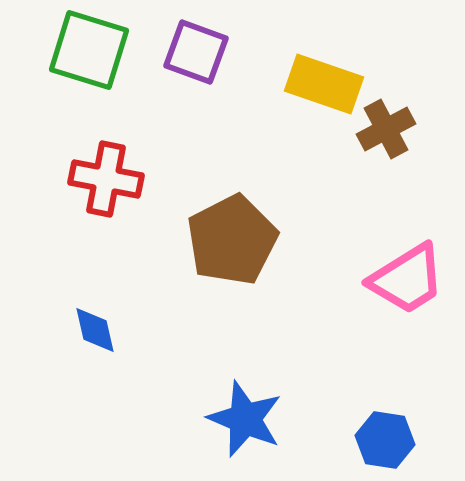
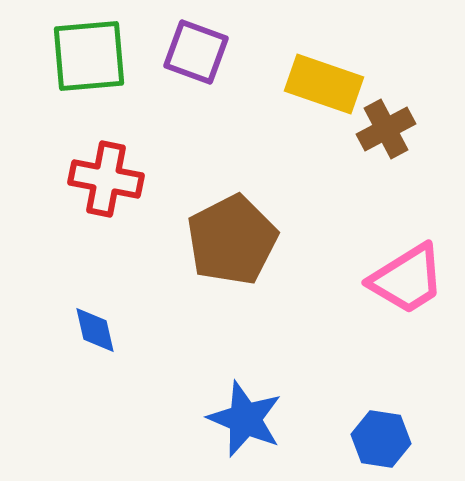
green square: moved 6 px down; rotated 22 degrees counterclockwise
blue hexagon: moved 4 px left, 1 px up
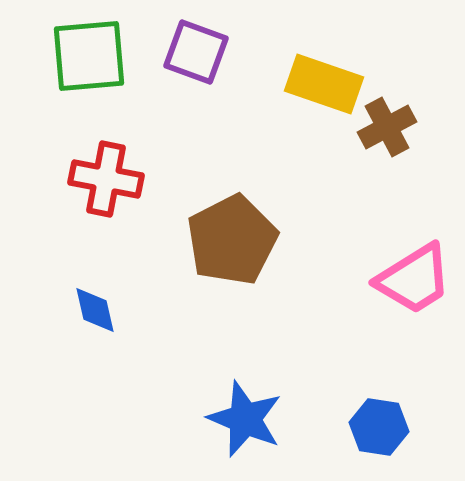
brown cross: moved 1 px right, 2 px up
pink trapezoid: moved 7 px right
blue diamond: moved 20 px up
blue hexagon: moved 2 px left, 12 px up
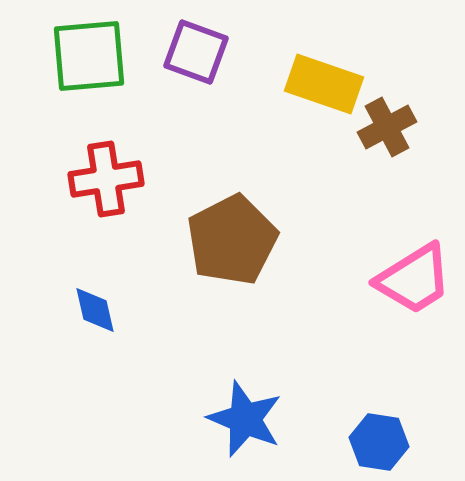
red cross: rotated 20 degrees counterclockwise
blue hexagon: moved 15 px down
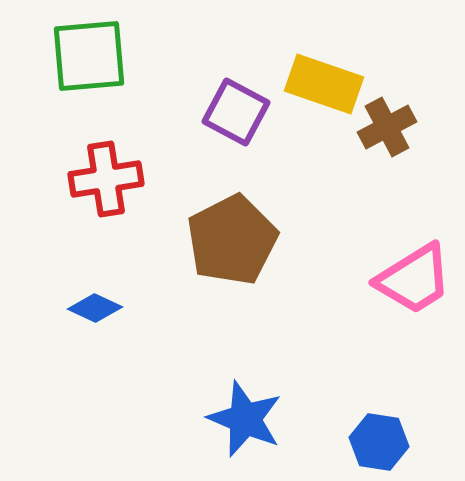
purple square: moved 40 px right, 60 px down; rotated 8 degrees clockwise
blue diamond: moved 2 px up; rotated 52 degrees counterclockwise
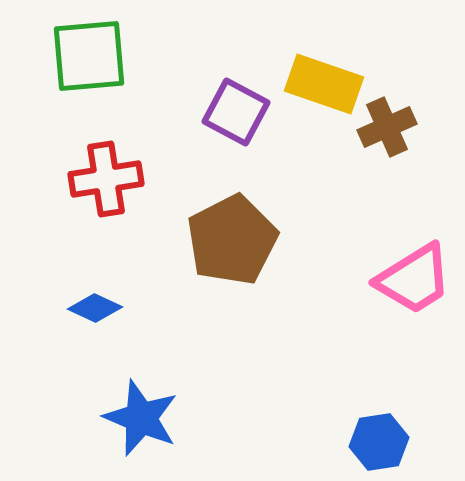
brown cross: rotated 4 degrees clockwise
blue star: moved 104 px left, 1 px up
blue hexagon: rotated 18 degrees counterclockwise
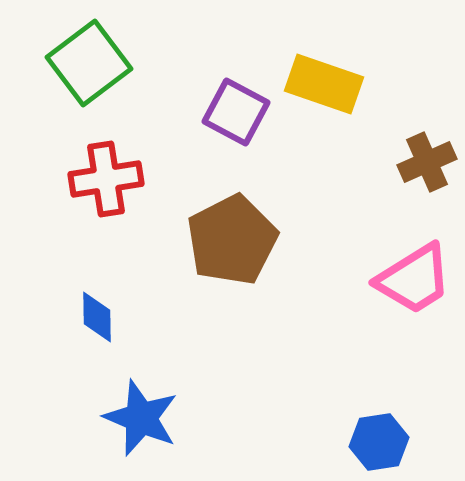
green square: moved 7 px down; rotated 32 degrees counterclockwise
brown cross: moved 40 px right, 35 px down
blue diamond: moved 2 px right, 9 px down; rotated 64 degrees clockwise
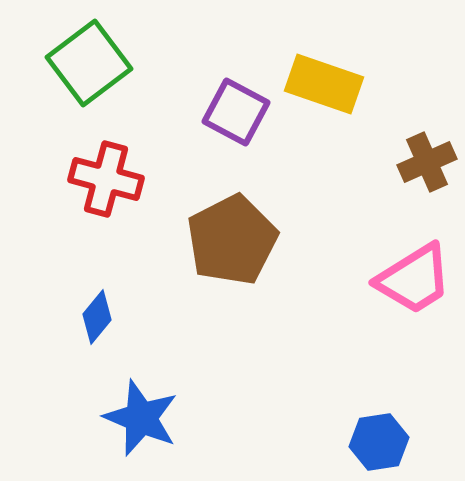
red cross: rotated 24 degrees clockwise
blue diamond: rotated 40 degrees clockwise
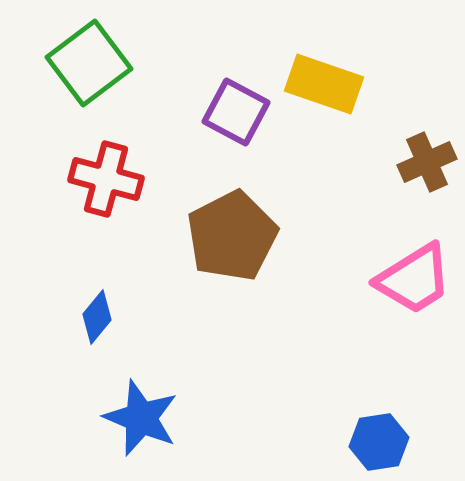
brown pentagon: moved 4 px up
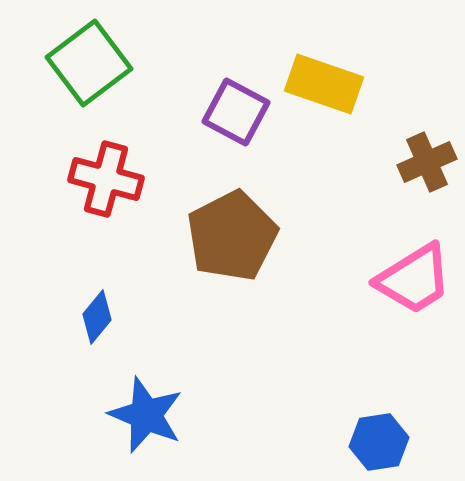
blue star: moved 5 px right, 3 px up
